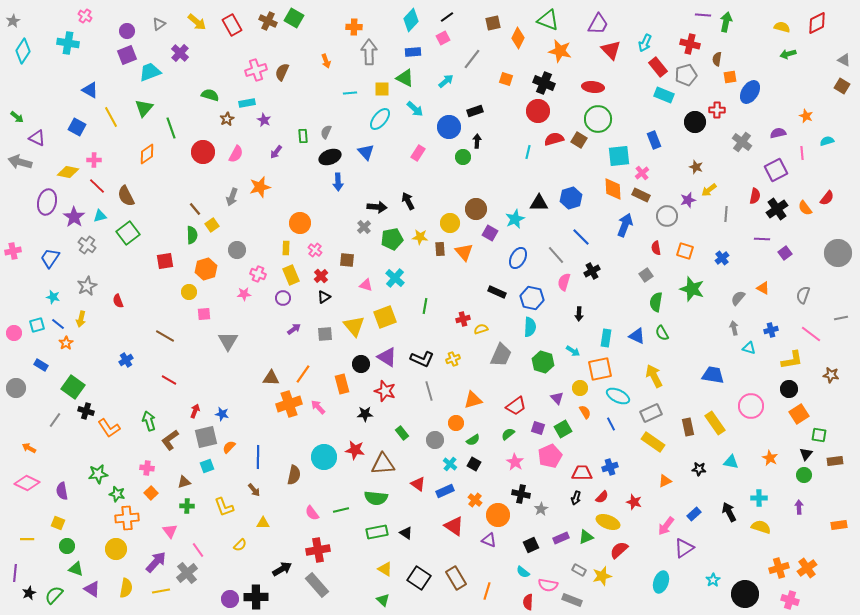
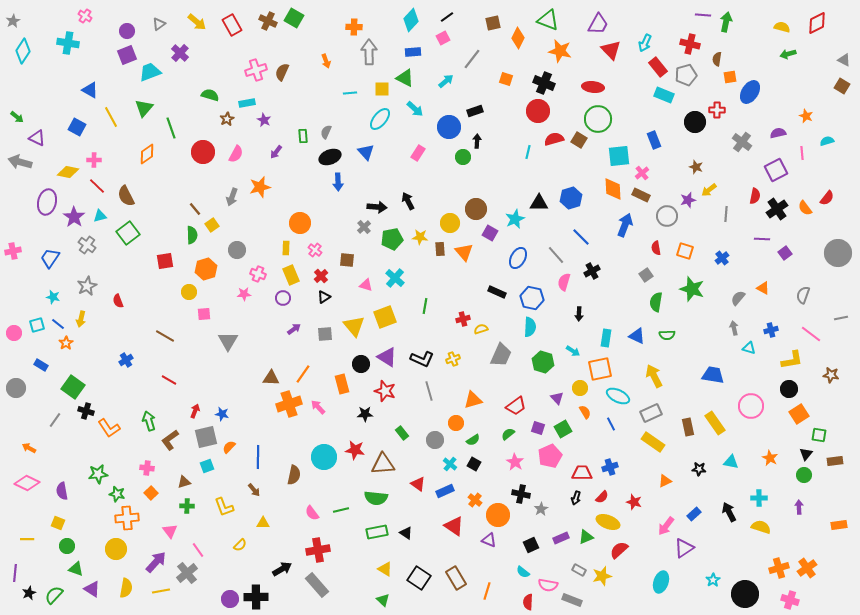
green semicircle at (662, 333): moved 5 px right, 2 px down; rotated 63 degrees counterclockwise
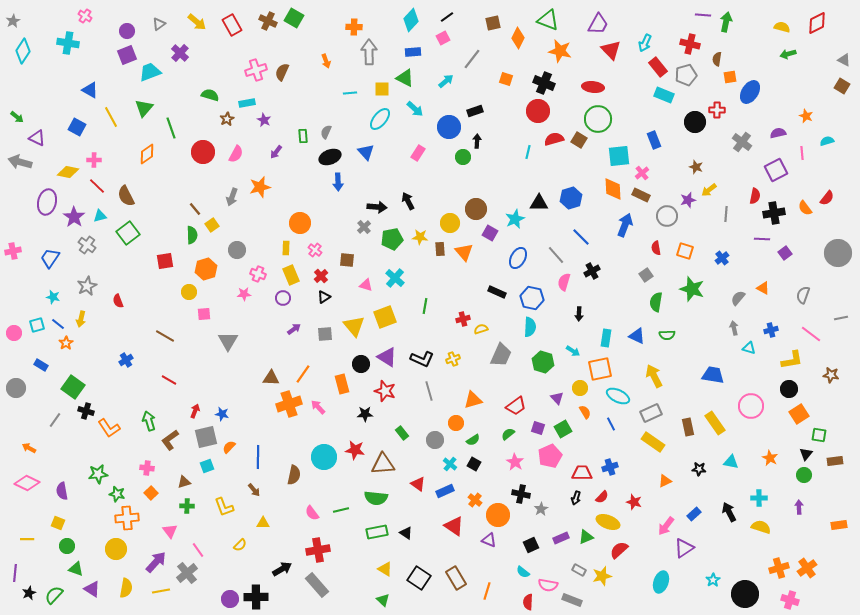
black cross at (777, 209): moved 3 px left, 4 px down; rotated 25 degrees clockwise
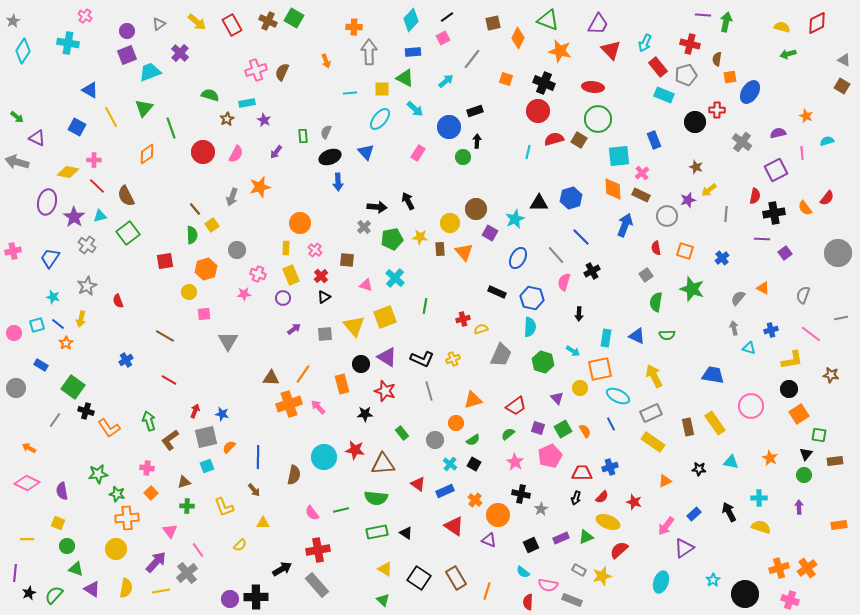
gray arrow at (20, 162): moved 3 px left
orange semicircle at (585, 412): moved 19 px down
